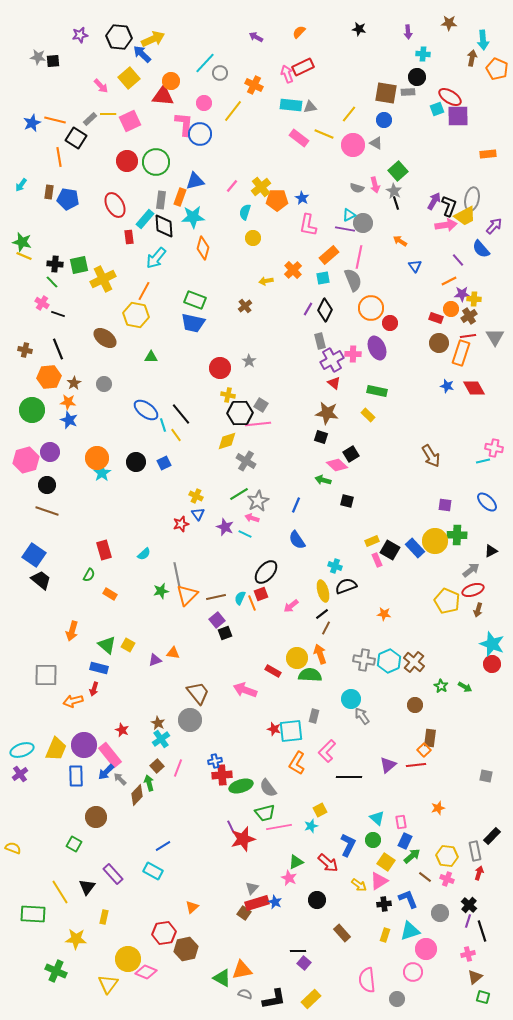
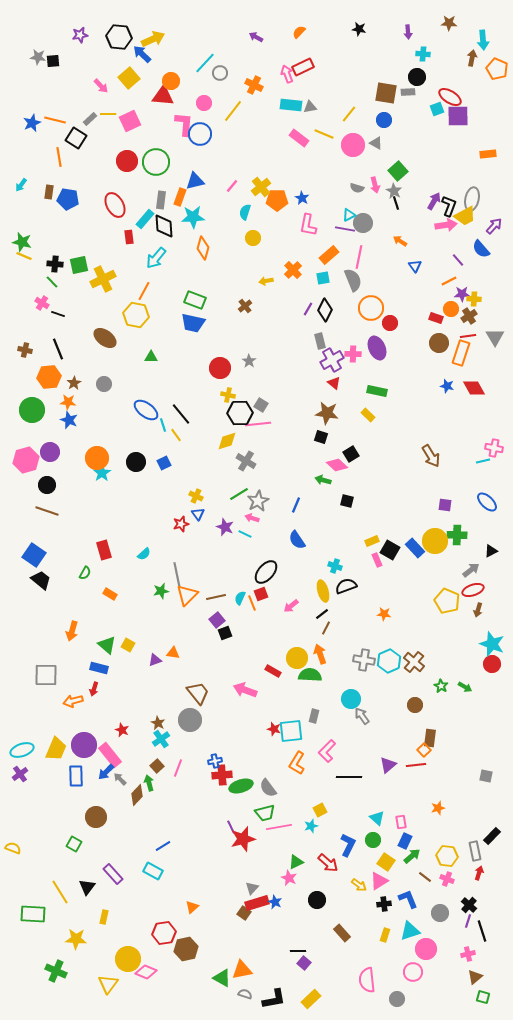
green semicircle at (89, 575): moved 4 px left, 2 px up
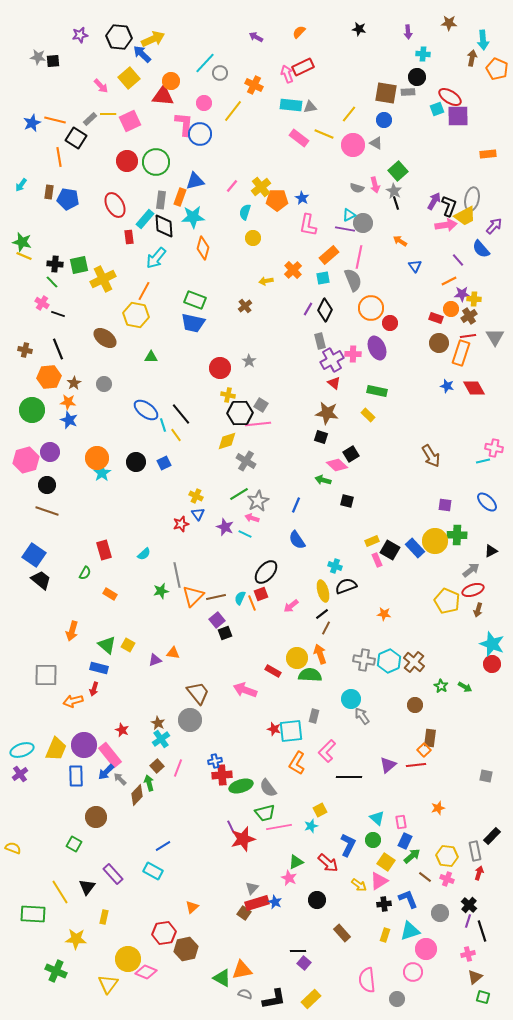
orange triangle at (187, 595): moved 6 px right, 1 px down
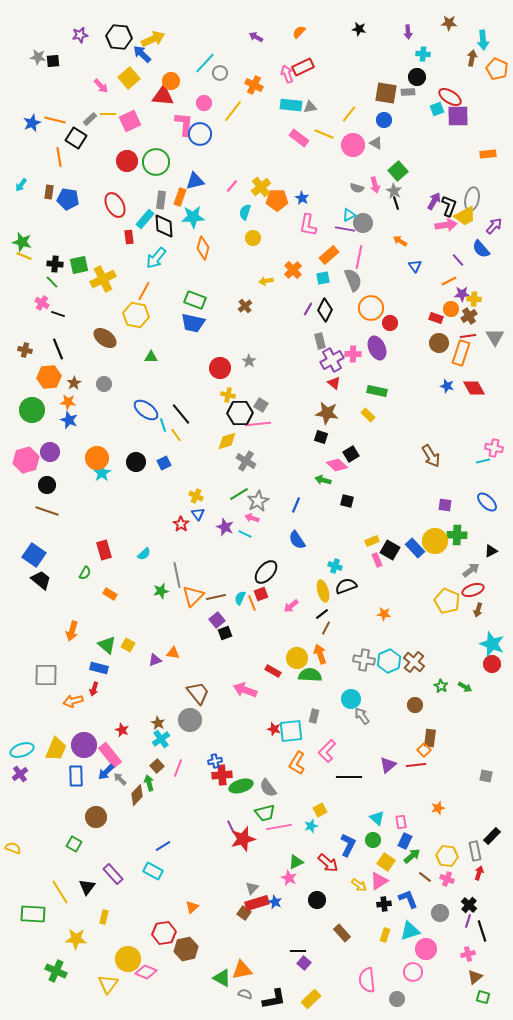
red star at (181, 524): rotated 21 degrees counterclockwise
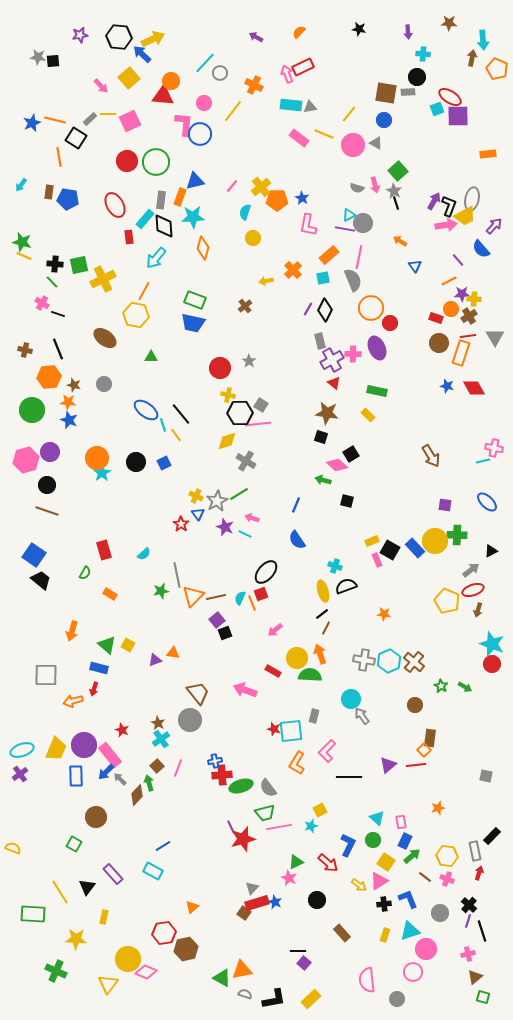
brown star at (74, 383): moved 2 px down; rotated 24 degrees counterclockwise
gray star at (258, 501): moved 41 px left
pink arrow at (291, 606): moved 16 px left, 24 px down
